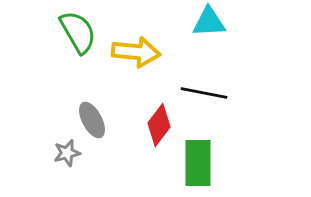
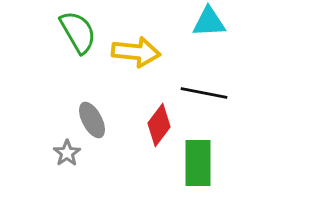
gray star: rotated 20 degrees counterclockwise
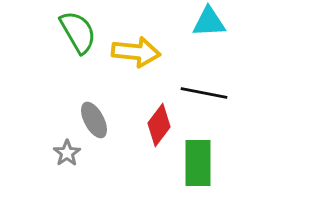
gray ellipse: moved 2 px right
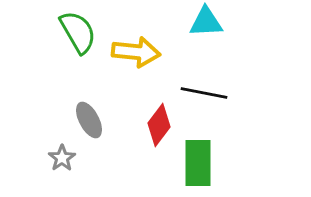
cyan triangle: moved 3 px left
gray ellipse: moved 5 px left
gray star: moved 5 px left, 5 px down
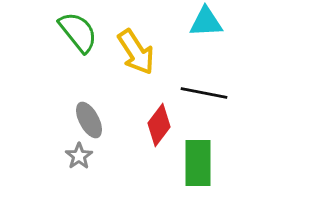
green semicircle: rotated 9 degrees counterclockwise
yellow arrow: rotated 51 degrees clockwise
gray star: moved 17 px right, 2 px up
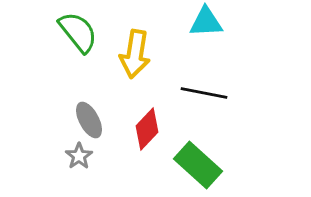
yellow arrow: moved 1 px left, 2 px down; rotated 42 degrees clockwise
red diamond: moved 12 px left, 4 px down; rotated 6 degrees clockwise
green rectangle: moved 2 px down; rotated 48 degrees counterclockwise
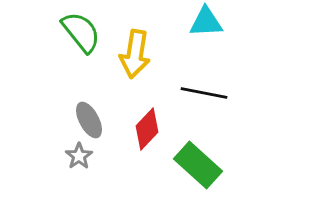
green semicircle: moved 3 px right
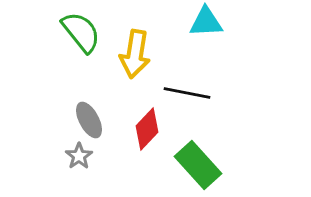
black line: moved 17 px left
green rectangle: rotated 6 degrees clockwise
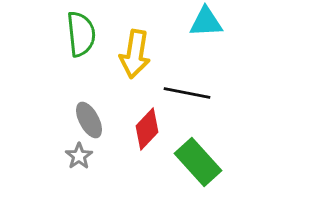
green semicircle: moved 2 px down; rotated 33 degrees clockwise
green rectangle: moved 3 px up
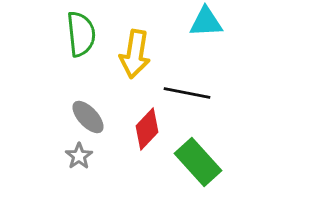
gray ellipse: moved 1 px left, 3 px up; rotated 15 degrees counterclockwise
